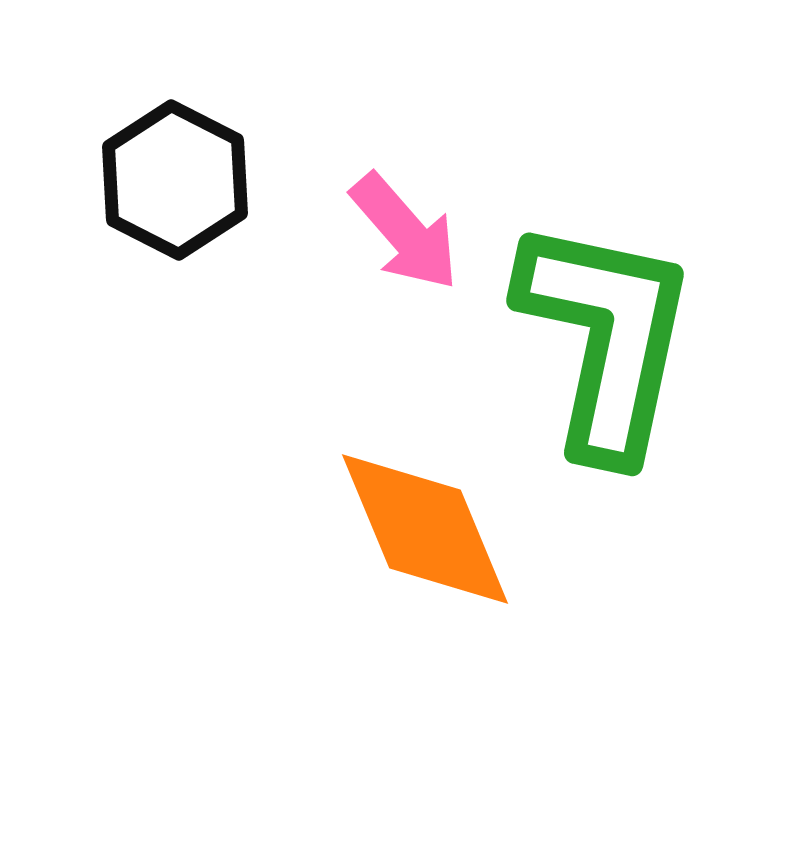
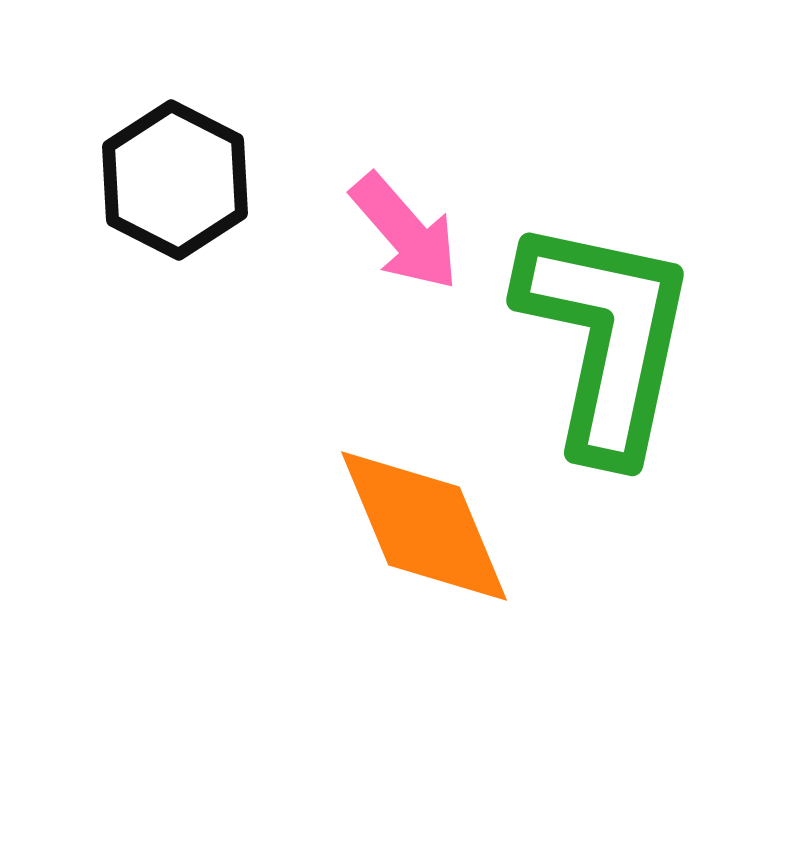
orange diamond: moved 1 px left, 3 px up
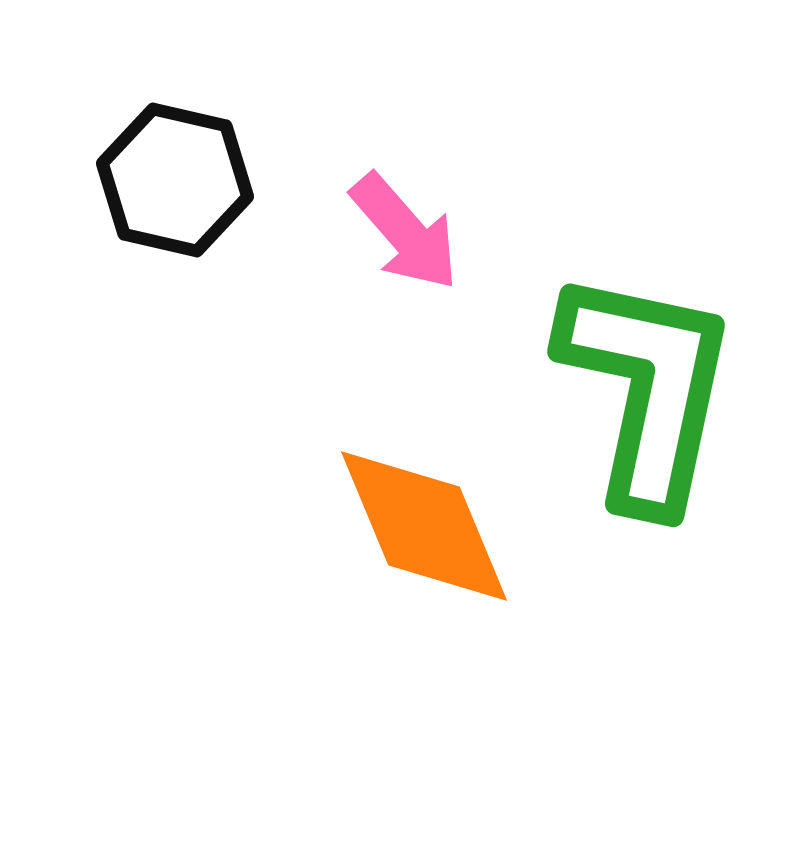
black hexagon: rotated 14 degrees counterclockwise
green L-shape: moved 41 px right, 51 px down
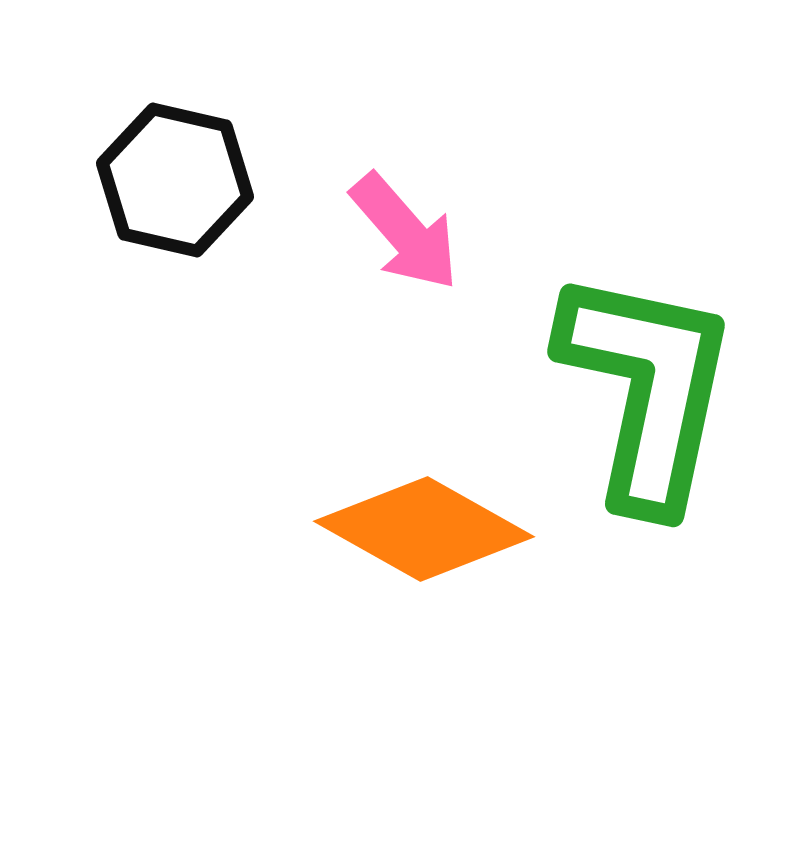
orange diamond: moved 3 px down; rotated 38 degrees counterclockwise
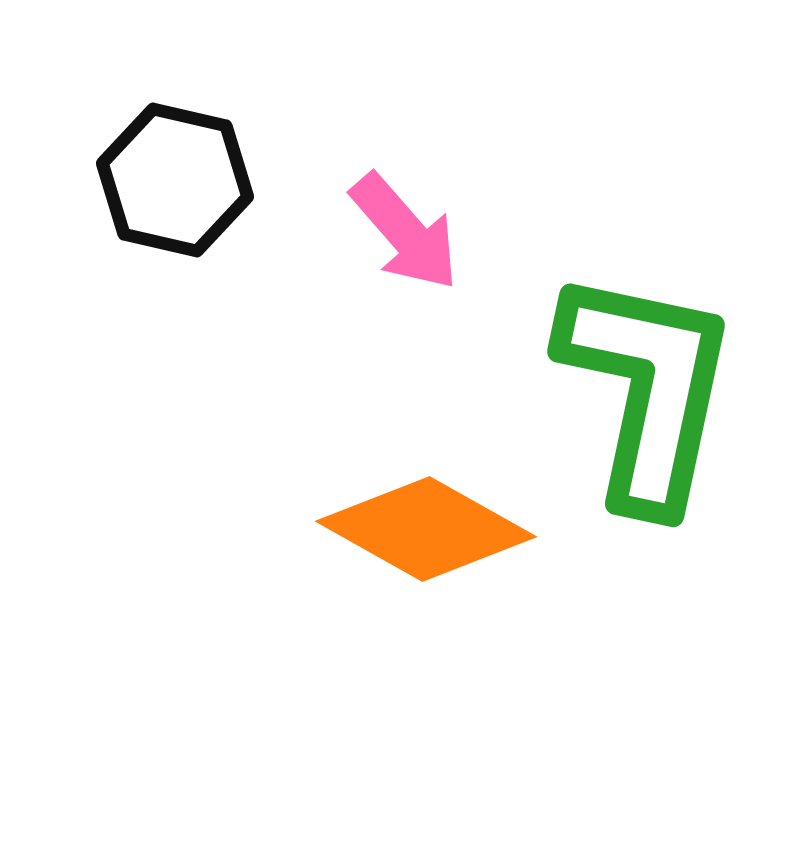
orange diamond: moved 2 px right
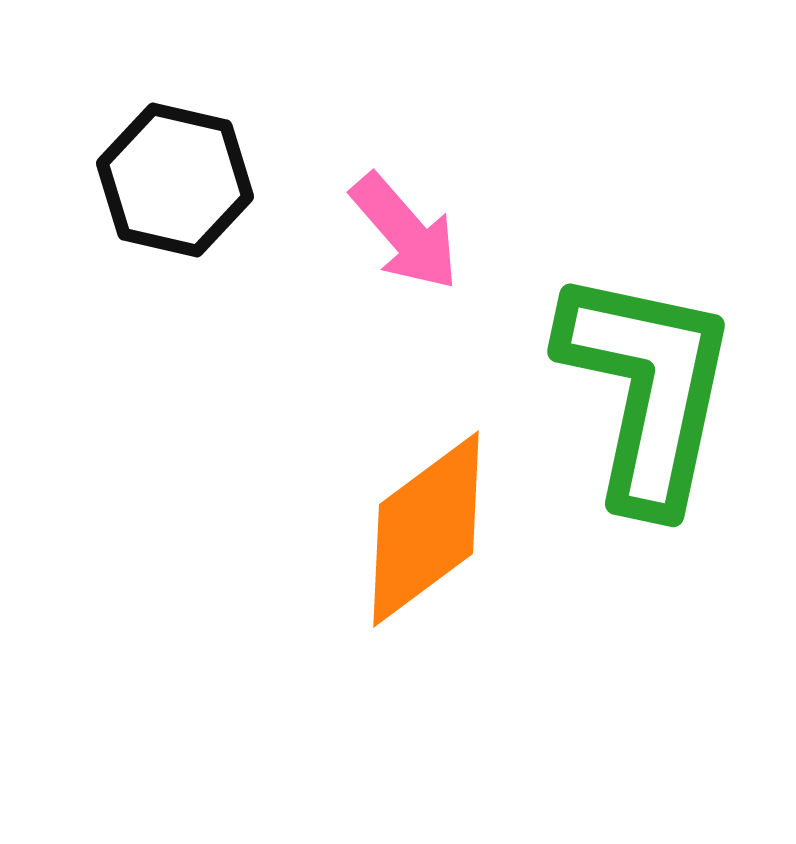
orange diamond: rotated 66 degrees counterclockwise
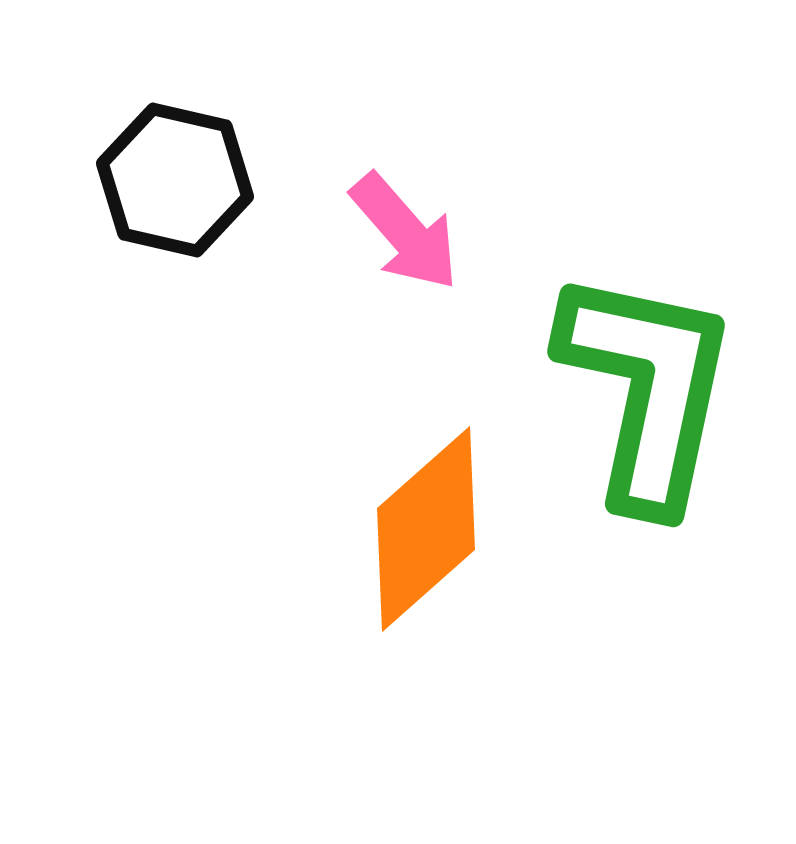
orange diamond: rotated 5 degrees counterclockwise
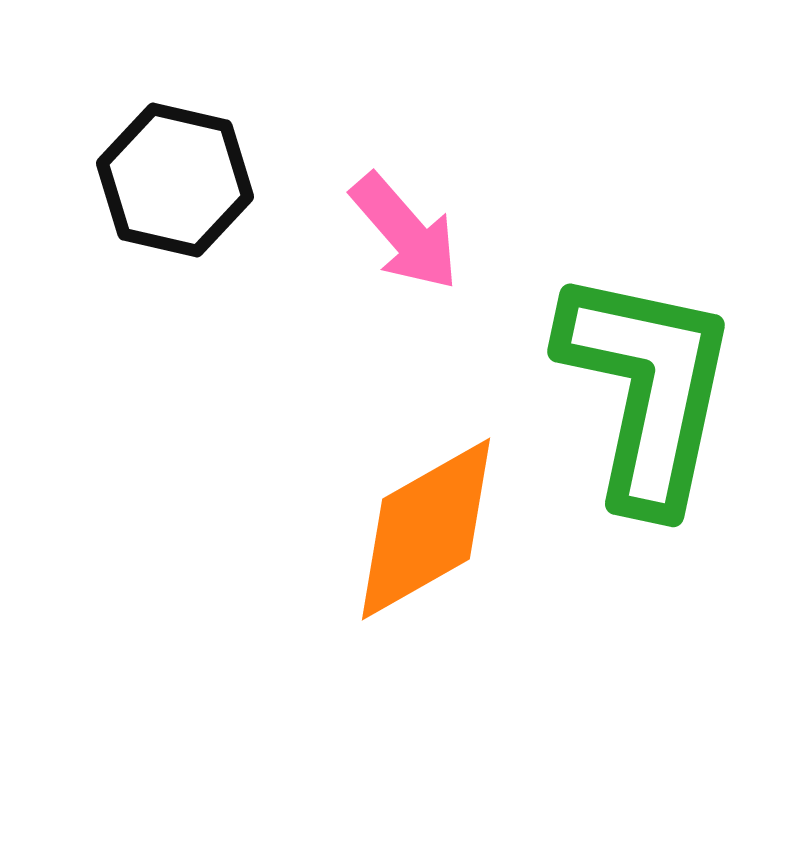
orange diamond: rotated 12 degrees clockwise
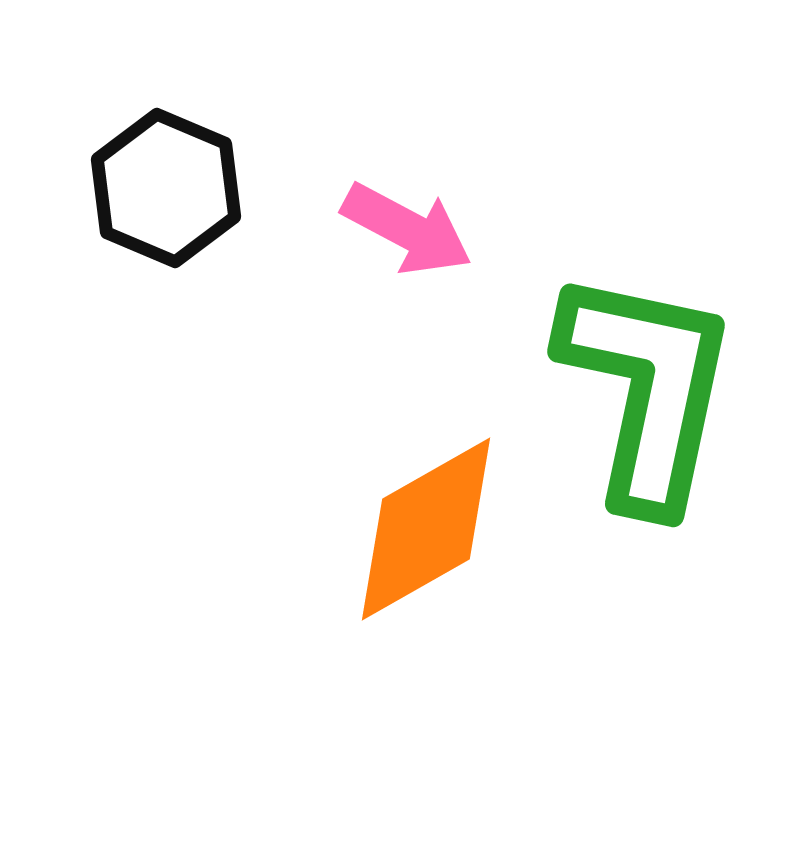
black hexagon: moved 9 px left, 8 px down; rotated 10 degrees clockwise
pink arrow: moved 2 px right, 3 px up; rotated 21 degrees counterclockwise
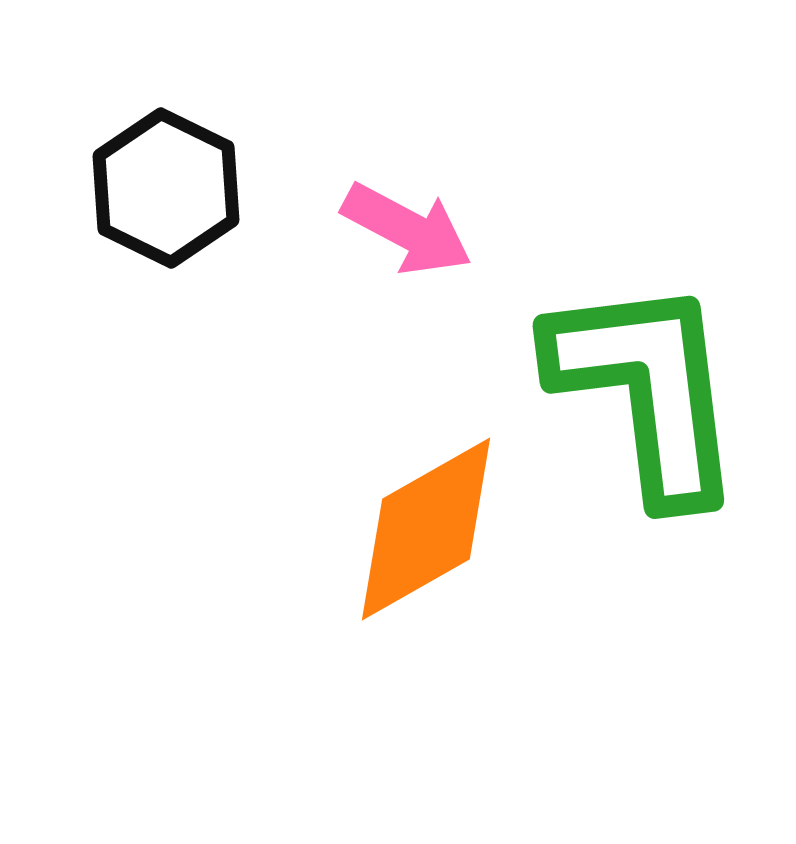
black hexagon: rotated 3 degrees clockwise
green L-shape: rotated 19 degrees counterclockwise
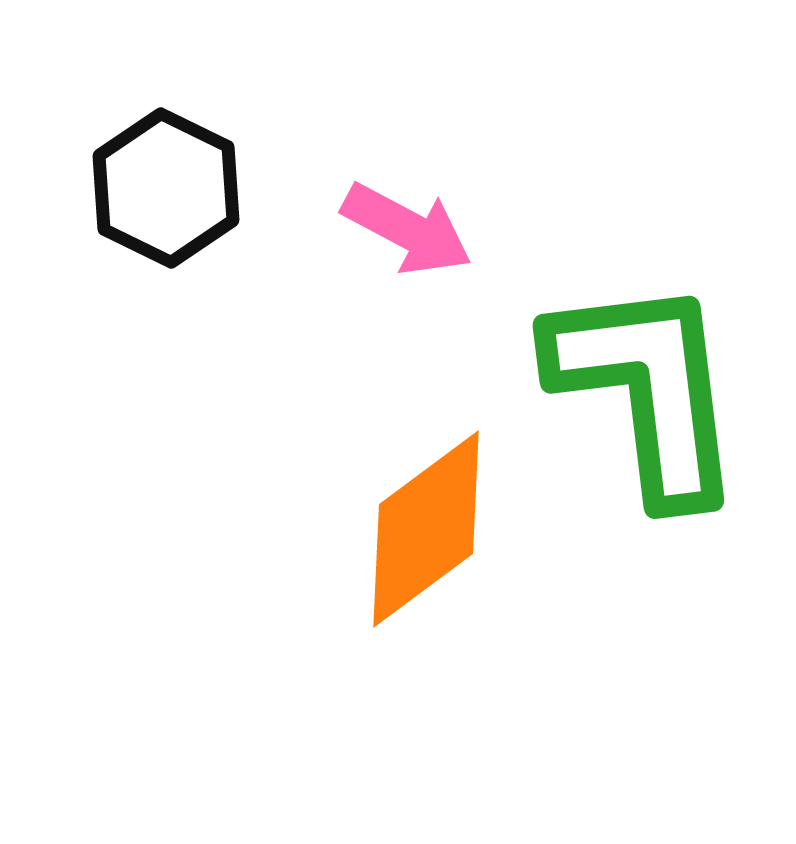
orange diamond: rotated 7 degrees counterclockwise
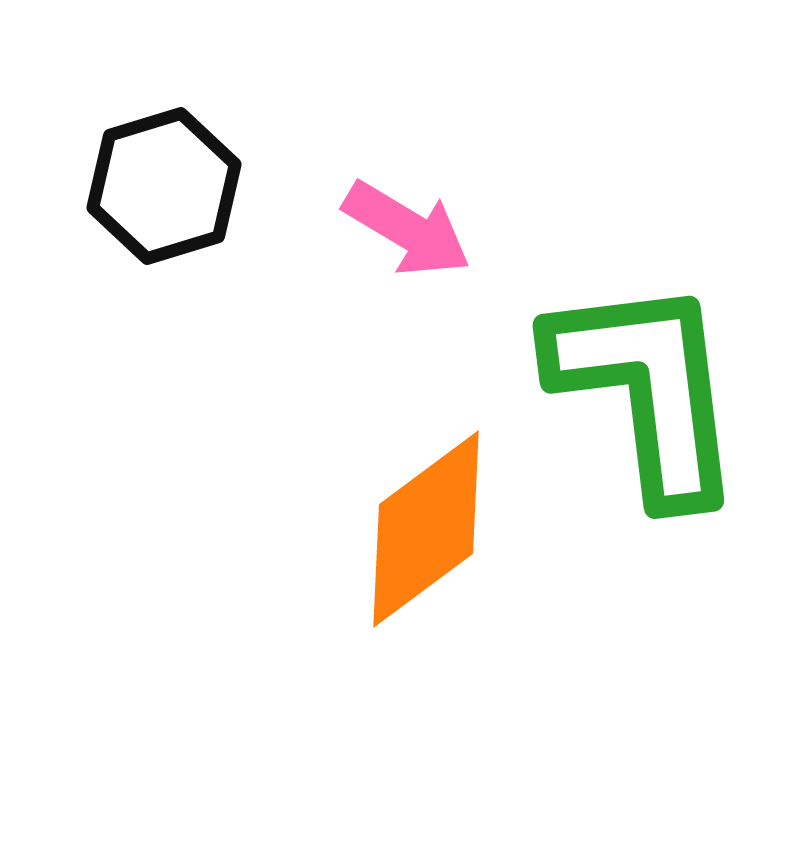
black hexagon: moved 2 px left, 2 px up; rotated 17 degrees clockwise
pink arrow: rotated 3 degrees clockwise
